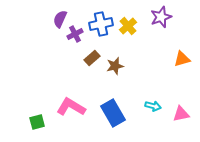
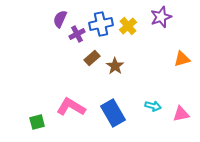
purple cross: moved 2 px right
brown star: rotated 24 degrees counterclockwise
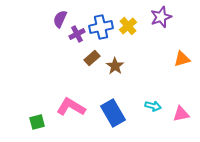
blue cross: moved 3 px down
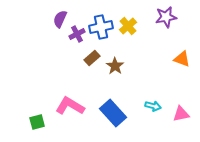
purple star: moved 5 px right; rotated 10 degrees clockwise
orange triangle: rotated 36 degrees clockwise
pink L-shape: moved 1 px left, 1 px up
blue rectangle: rotated 12 degrees counterclockwise
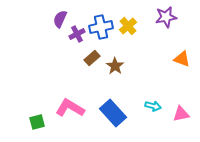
pink L-shape: moved 2 px down
